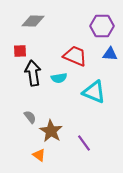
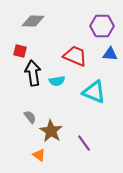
red square: rotated 16 degrees clockwise
cyan semicircle: moved 2 px left, 3 px down
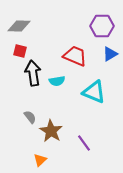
gray diamond: moved 14 px left, 5 px down
blue triangle: rotated 35 degrees counterclockwise
orange triangle: moved 1 px right, 5 px down; rotated 40 degrees clockwise
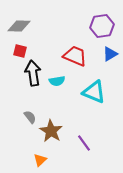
purple hexagon: rotated 10 degrees counterclockwise
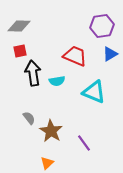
red square: rotated 24 degrees counterclockwise
gray semicircle: moved 1 px left, 1 px down
orange triangle: moved 7 px right, 3 px down
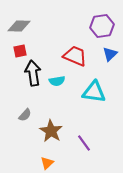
blue triangle: rotated 14 degrees counterclockwise
cyan triangle: rotated 15 degrees counterclockwise
gray semicircle: moved 4 px left, 3 px up; rotated 80 degrees clockwise
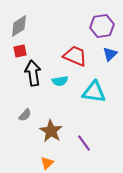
gray diamond: rotated 35 degrees counterclockwise
cyan semicircle: moved 3 px right
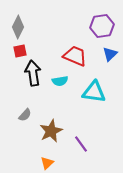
gray diamond: moved 1 px left, 1 px down; rotated 30 degrees counterclockwise
brown star: rotated 15 degrees clockwise
purple line: moved 3 px left, 1 px down
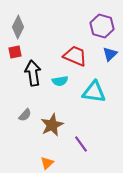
purple hexagon: rotated 25 degrees clockwise
red square: moved 5 px left, 1 px down
brown star: moved 1 px right, 6 px up
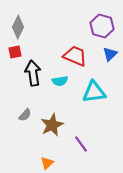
cyan triangle: rotated 15 degrees counterclockwise
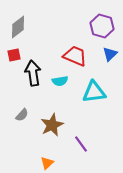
gray diamond: rotated 25 degrees clockwise
red square: moved 1 px left, 3 px down
gray semicircle: moved 3 px left
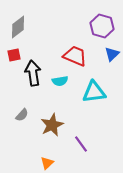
blue triangle: moved 2 px right
